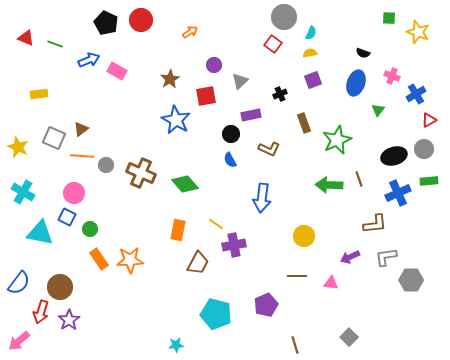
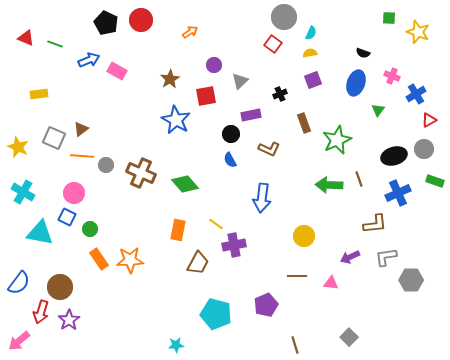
green rectangle at (429, 181): moved 6 px right; rotated 24 degrees clockwise
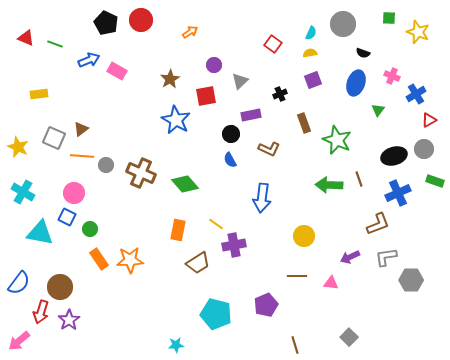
gray circle at (284, 17): moved 59 px right, 7 px down
green star at (337, 140): rotated 24 degrees counterclockwise
brown L-shape at (375, 224): moved 3 px right; rotated 15 degrees counterclockwise
brown trapezoid at (198, 263): rotated 30 degrees clockwise
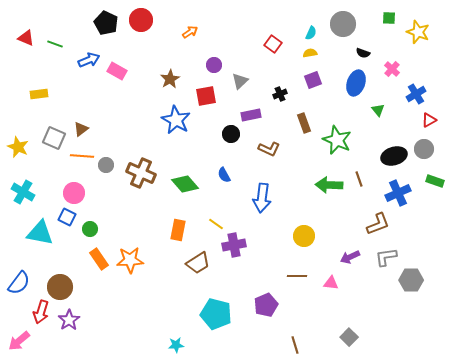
pink cross at (392, 76): moved 7 px up; rotated 21 degrees clockwise
green triangle at (378, 110): rotated 16 degrees counterclockwise
blue semicircle at (230, 160): moved 6 px left, 15 px down
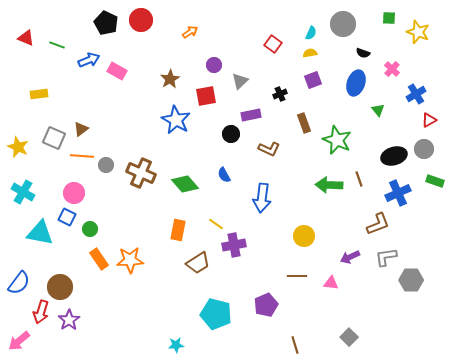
green line at (55, 44): moved 2 px right, 1 px down
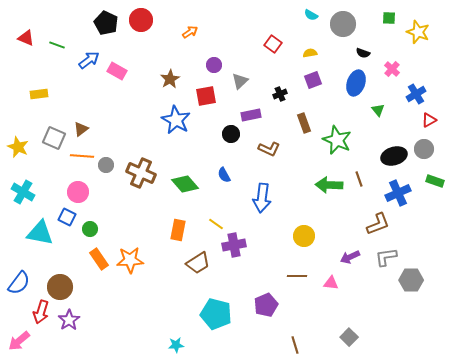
cyan semicircle at (311, 33): moved 18 px up; rotated 96 degrees clockwise
blue arrow at (89, 60): rotated 15 degrees counterclockwise
pink circle at (74, 193): moved 4 px right, 1 px up
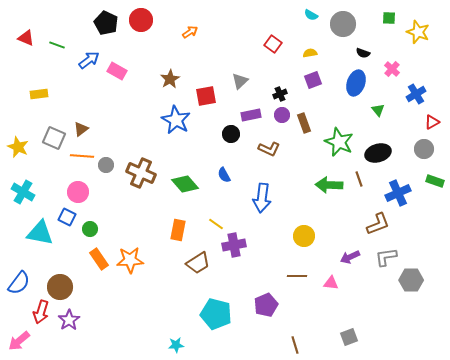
purple circle at (214, 65): moved 68 px right, 50 px down
red triangle at (429, 120): moved 3 px right, 2 px down
green star at (337, 140): moved 2 px right, 2 px down
black ellipse at (394, 156): moved 16 px left, 3 px up
gray square at (349, 337): rotated 24 degrees clockwise
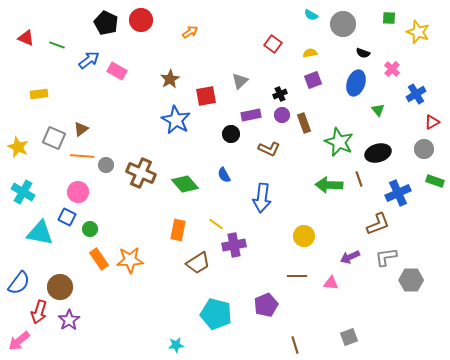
red arrow at (41, 312): moved 2 px left
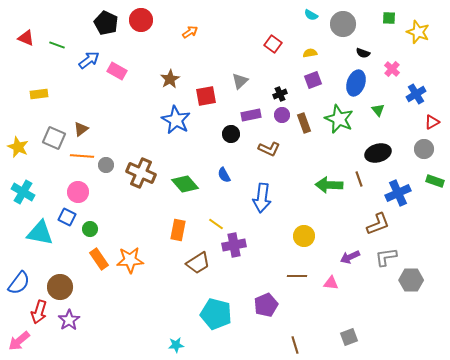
green star at (339, 142): moved 23 px up
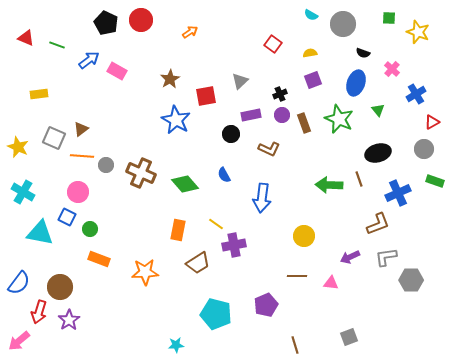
orange rectangle at (99, 259): rotated 35 degrees counterclockwise
orange star at (130, 260): moved 15 px right, 12 px down
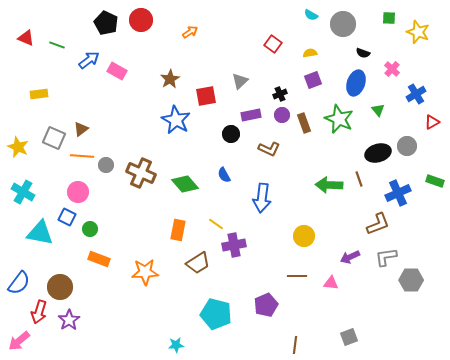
gray circle at (424, 149): moved 17 px left, 3 px up
brown line at (295, 345): rotated 24 degrees clockwise
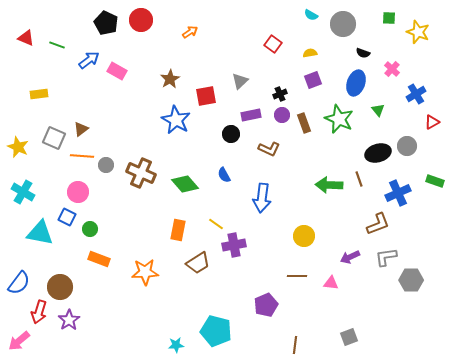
cyan pentagon at (216, 314): moved 17 px down
